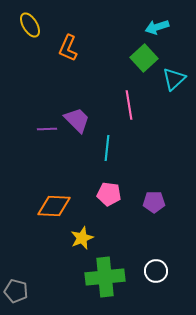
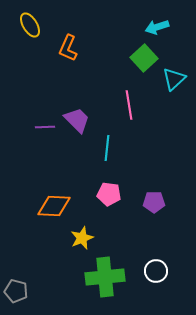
purple line: moved 2 px left, 2 px up
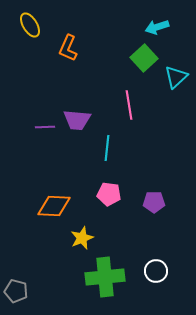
cyan triangle: moved 2 px right, 2 px up
purple trapezoid: rotated 140 degrees clockwise
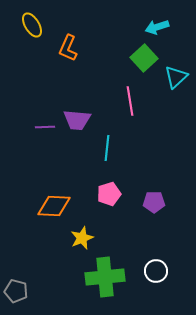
yellow ellipse: moved 2 px right
pink line: moved 1 px right, 4 px up
pink pentagon: rotated 25 degrees counterclockwise
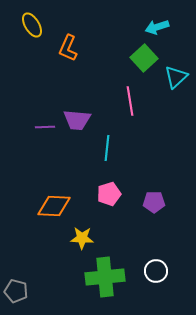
yellow star: rotated 25 degrees clockwise
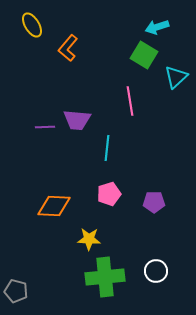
orange L-shape: rotated 16 degrees clockwise
green square: moved 3 px up; rotated 16 degrees counterclockwise
yellow star: moved 7 px right, 1 px down
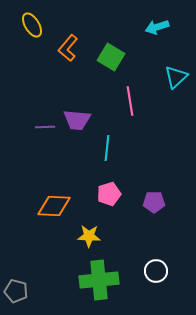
green square: moved 33 px left, 2 px down
yellow star: moved 3 px up
green cross: moved 6 px left, 3 px down
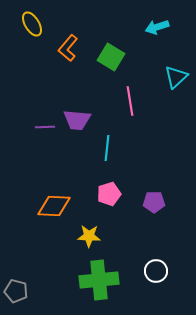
yellow ellipse: moved 1 px up
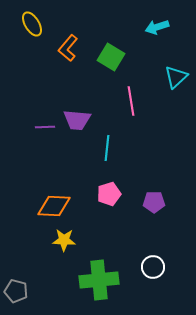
pink line: moved 1 px right
yellow star: moved 25 px left, 4 px down
white circle: moved 3 px left, 4 px up
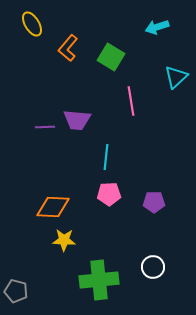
cyan line: moved 1 px left, 9 px down
pink pentagon: rotated 15 degrees clockwise
orange diamond: moved 1 px left, 1 px down
